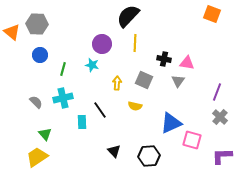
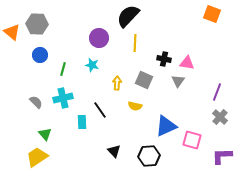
purple circle: moved 3 px left, 6 px up
blue triangle: moved 5 px left, 3 px down
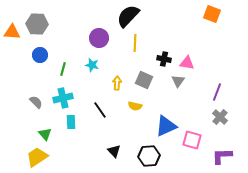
orange triangle: rotated 36 degrees counterclockwise
cyan rectangle: moved 11 px left
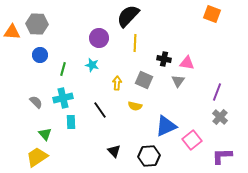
pink square: rotated 36 degrees clockwise
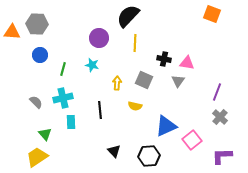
black line: rotated 30 degrees clockwise
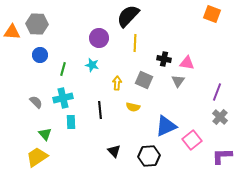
yellow semicircle: moved 2 px left, 1 px down
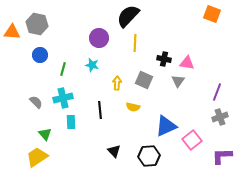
gray hexagon: rotated 10 degrees clockwise
gray cross: rotated 28 degrees clockwise
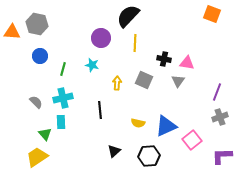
purple circle: moved 2 px right
blue circle: moved 1 px down
yellow semicircle: moved 5 px right, 16 px down
cyan rectangle: moved 10 px left
black triangle: rotated 32 degrees clockwise
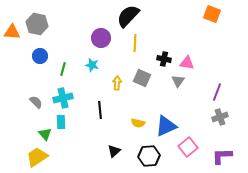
gray square: moved 2 px left, 2 px up
pink square: moved 4 px left, 7 px down
